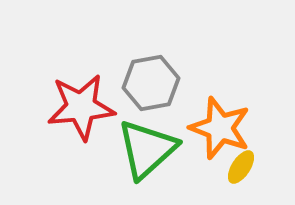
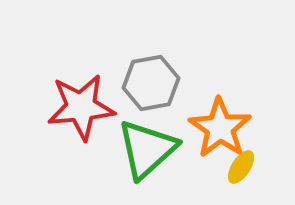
orange star: rotated 14 degrees clockwise
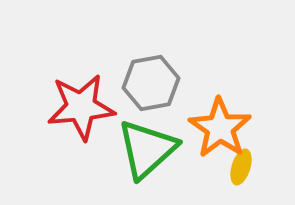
yellow ellipse: rotated 16 degrees counterclockwise
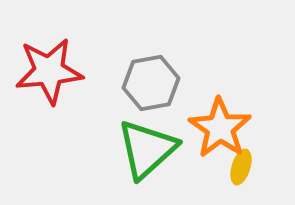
red star: moved 32 px left, 36 px up
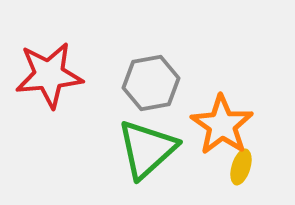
red star: moved 4 px down
orange star: moved 2 px right, 3 px up
